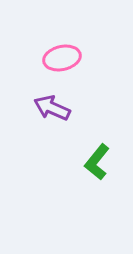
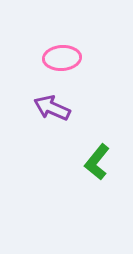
pink ellipse: rotated 9 degrees clockwise
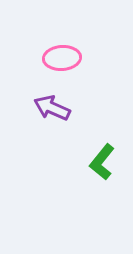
green L-shape: moved 5 px right
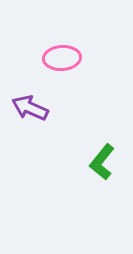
purple arrow: moved 22 px left
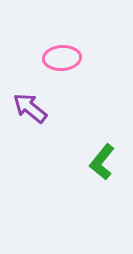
purple arrow: rotated 15 degrees clockwise
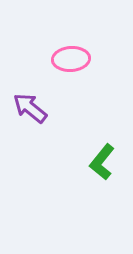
pink ellipse: moved 9 px right, 1 px down
